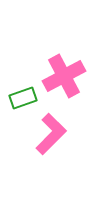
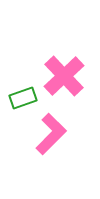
pink cross: rotated 15 degrees counterclockwise
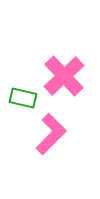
green rectangle: rotated 32 degrees clockwise
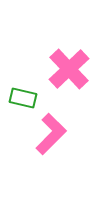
pink cross: moved 5 px right, 7 px up
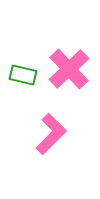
green rectangle: moved 23 px up
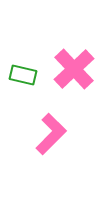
pink cross: moved 5 px right
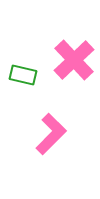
pink cross: moved 9 px up
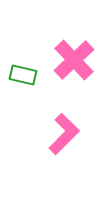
pink L-shape: moved 13 px right
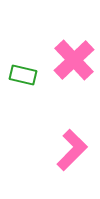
pink L-shape: moved 8 px right, 16 px down
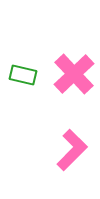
pink cross: moved 14 px down
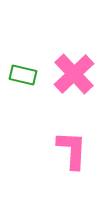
pink L-shape: rotated 42 degrees counterclockwise
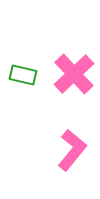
pink L-shape: rotated 36 degrees clockwise
